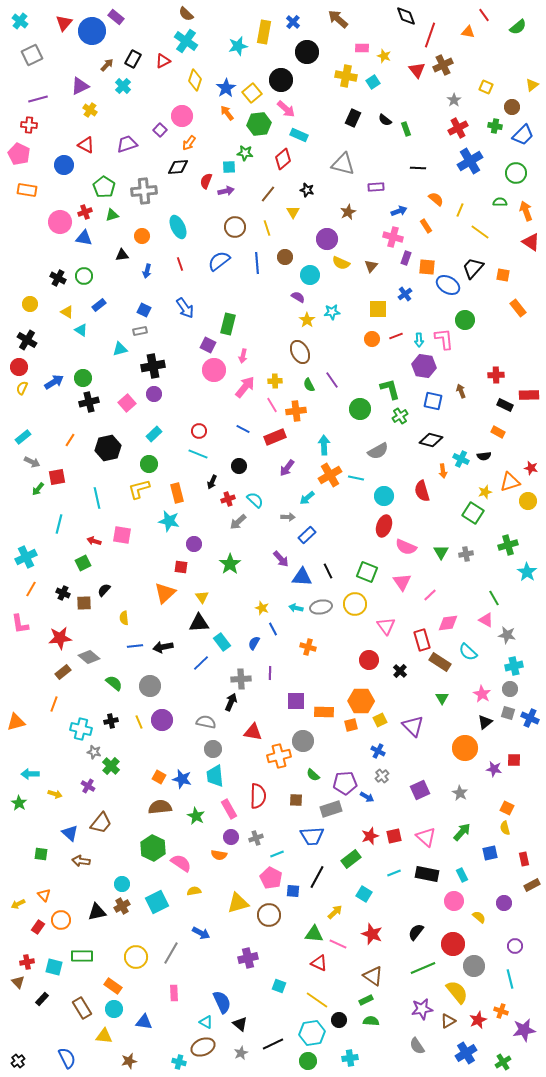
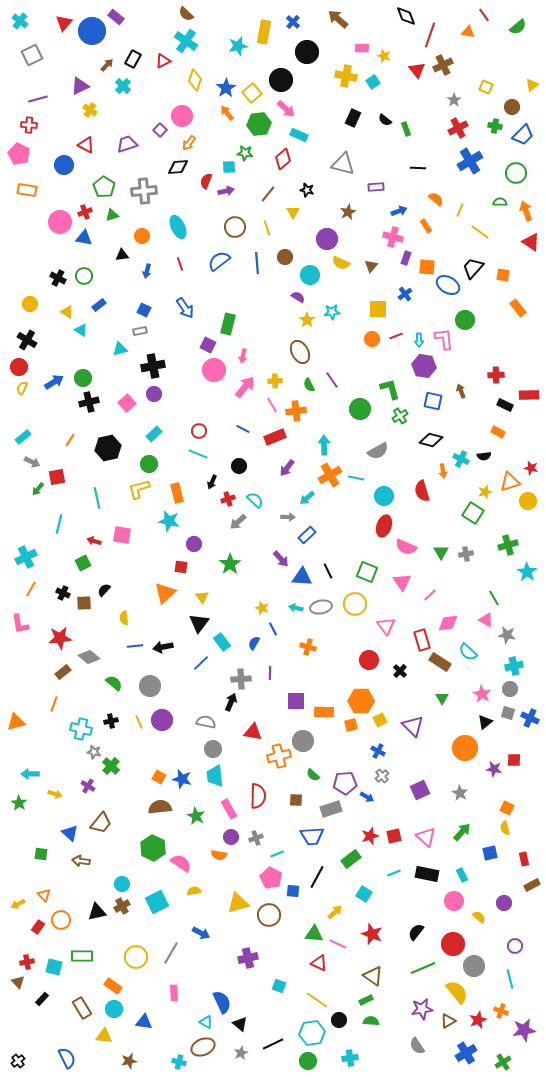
black triangle at (199, 623): rotated 50 degrees counterclockwise
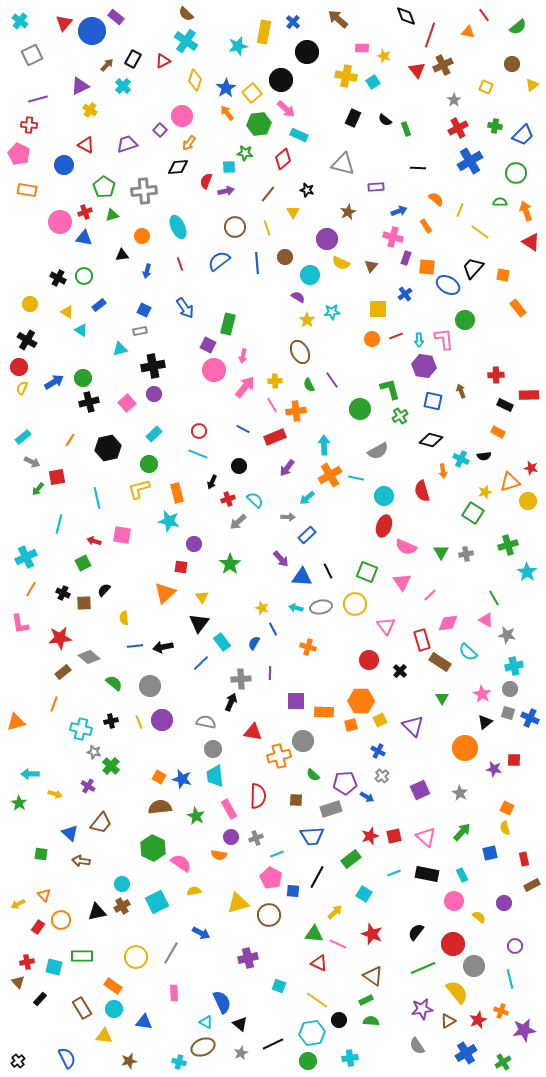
brown circle at (512, 107): moved 43 px up
black rectangle at (42, 999): moved 2 px left
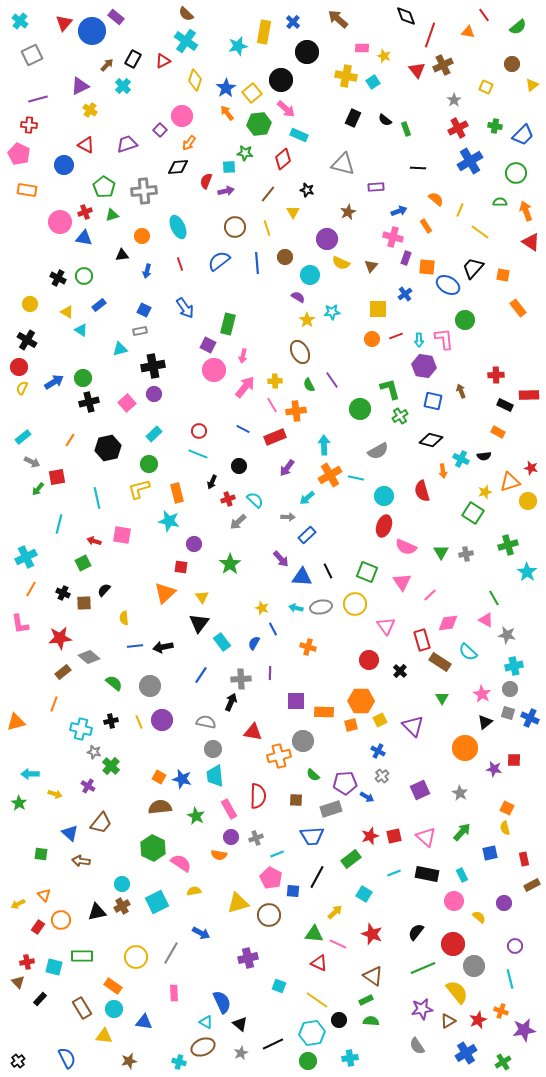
blue line at (201, 663): moved 12 px down; rotated 12 degrees counterclockwise
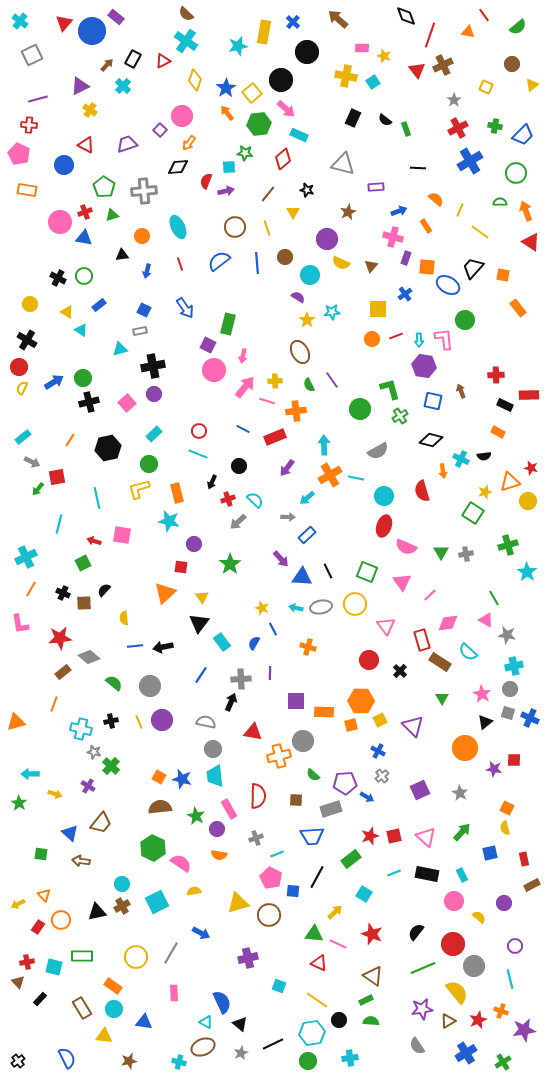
pink line at (272, 405): moved 5 px left, 4 px up; rotated 42 degrees counterclockwise
purple circle at (231, 837): moved 14 px left, 8 px up
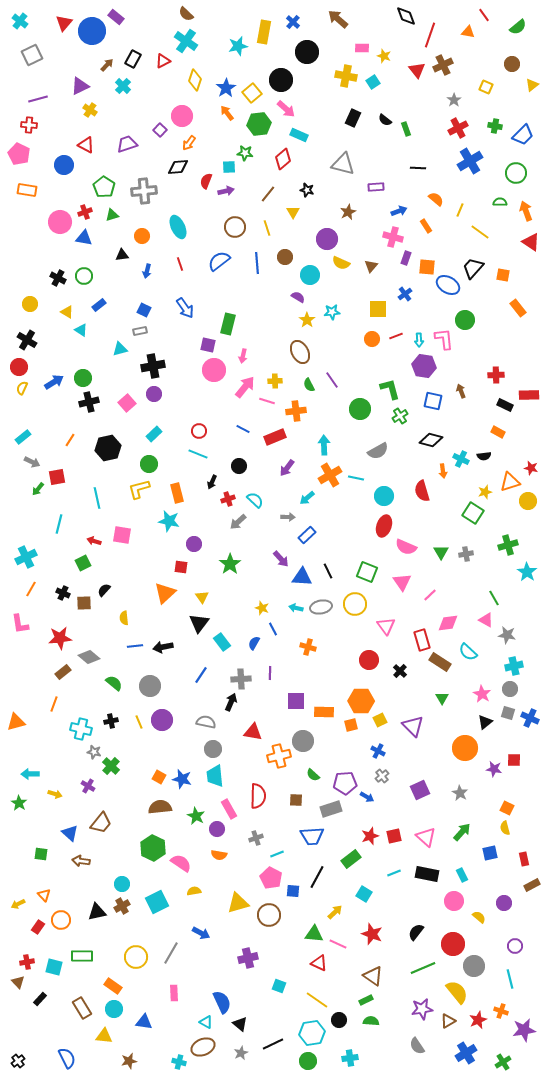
purple square at (208, 345): rotated 14 degrees counterclockwise
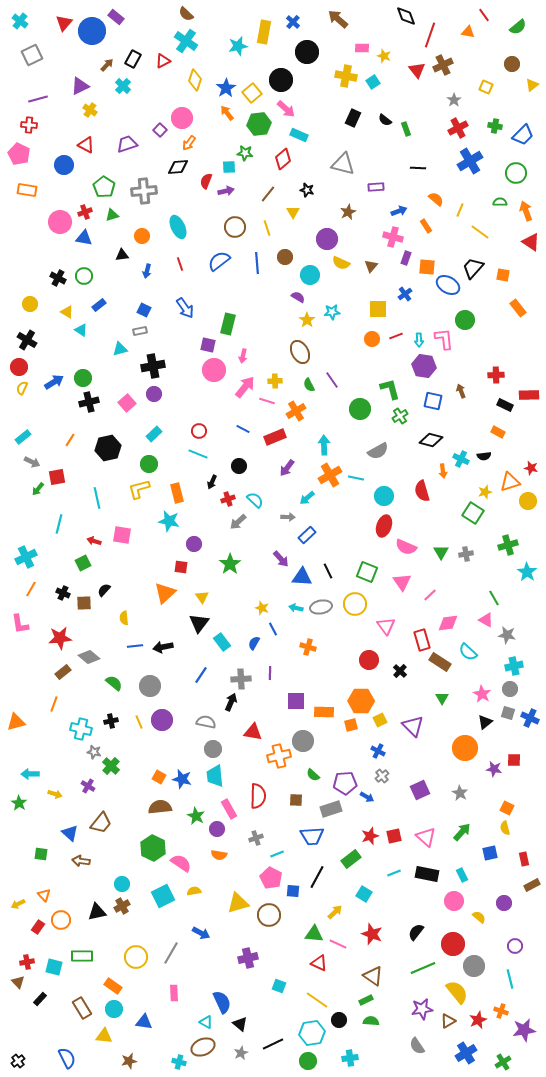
pink circle at (182, 116): moved 2 px down
orange cross at (296, 411): rotated 24 degrees counterclockwise
cyan square at (157, 902): moved 6 px right, 6 px up
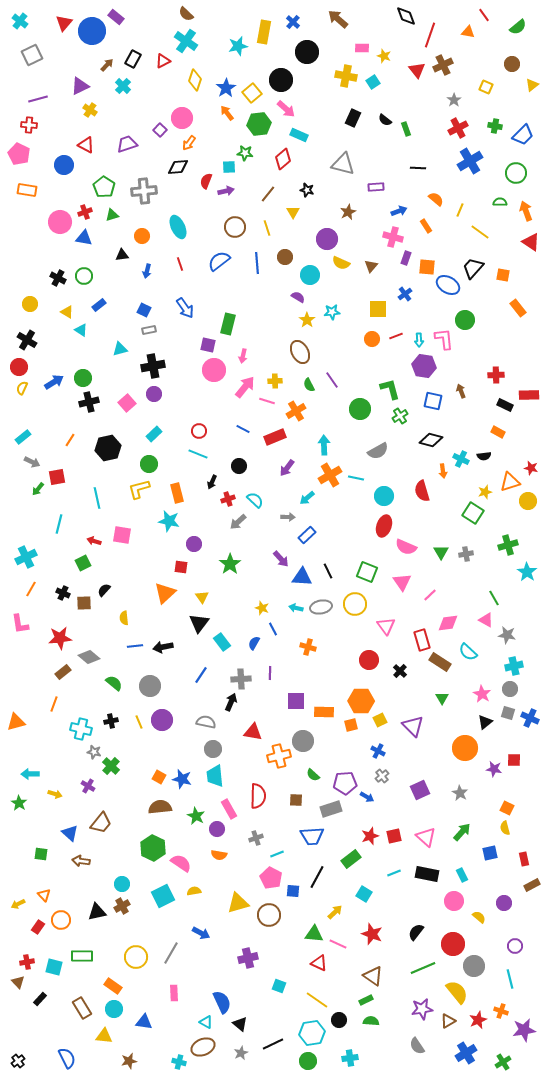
gray rectangle at (140, 331): moved 9 px right, 1 px up
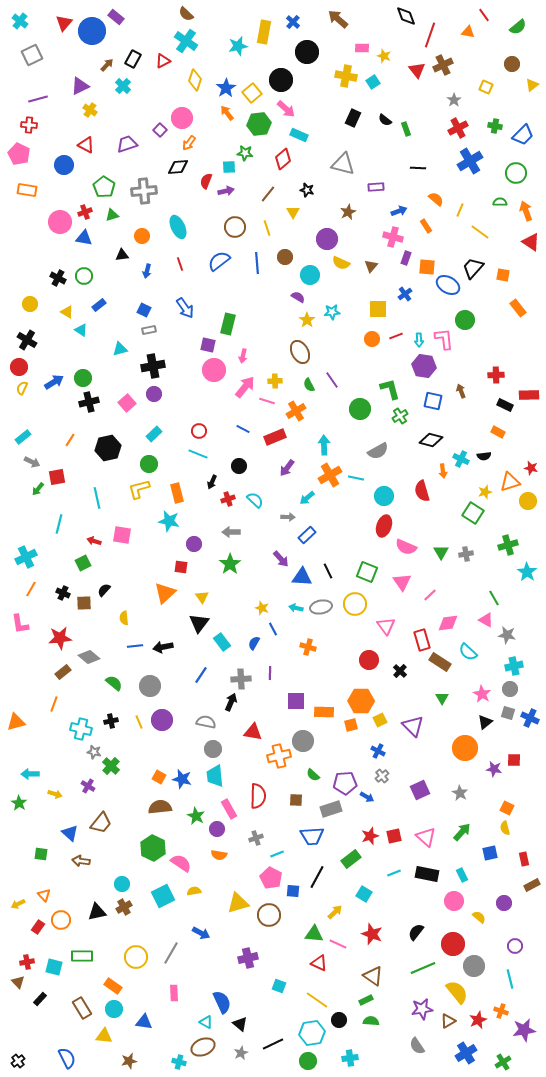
gray arrow at (238, 522): moved 7 px left, 10 px down; rotated 42 degrees clockwise
brown cross at (122, 906): moved 2 px right, 1 px down
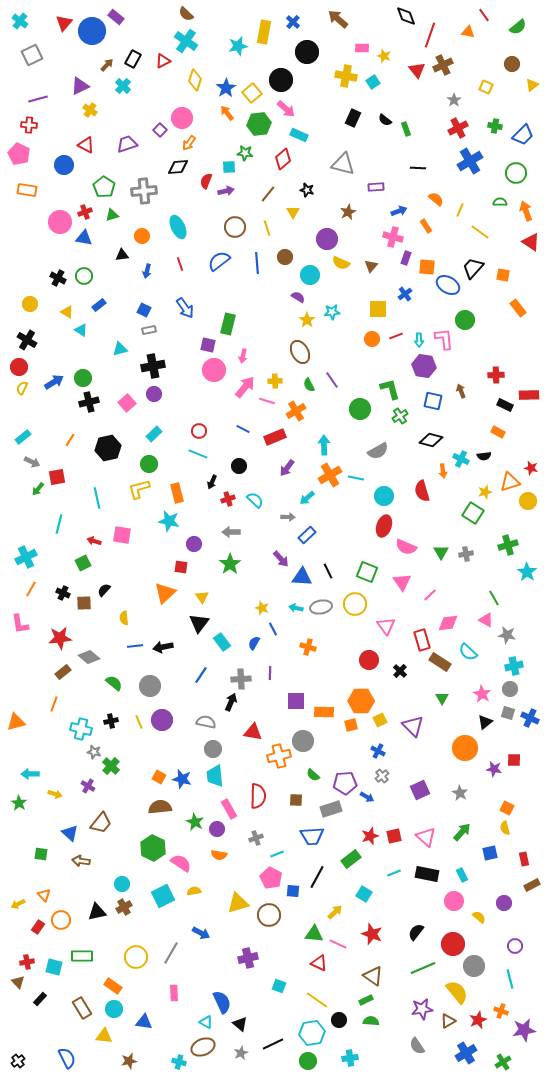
green star at (196, 816): moved 1 px left, 6 px down
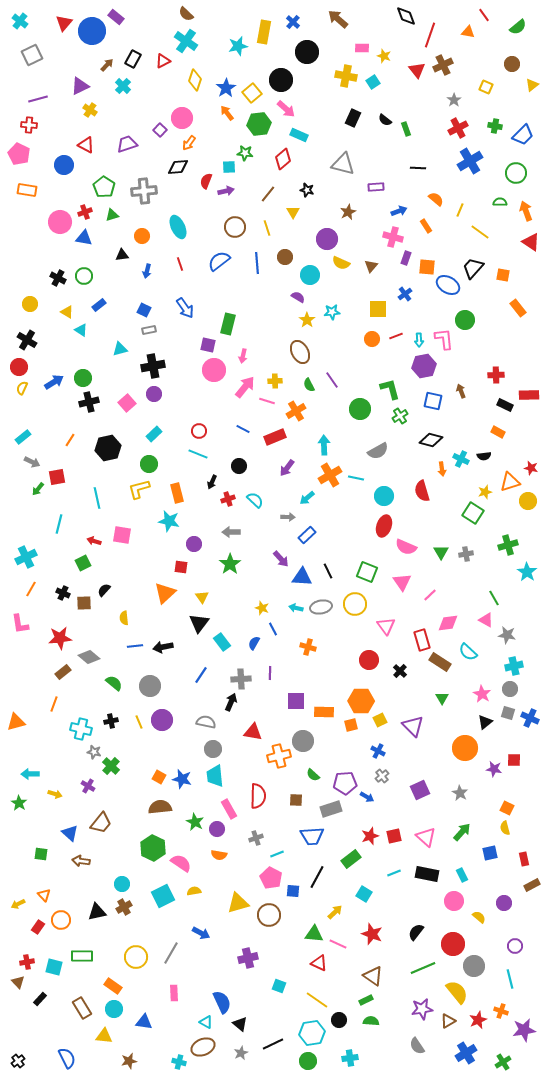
purple hexagon at (424, 366): rotated 20 degrees counterclockwise
orange arrow at (443, 471): moved 1 px left, 2 px up
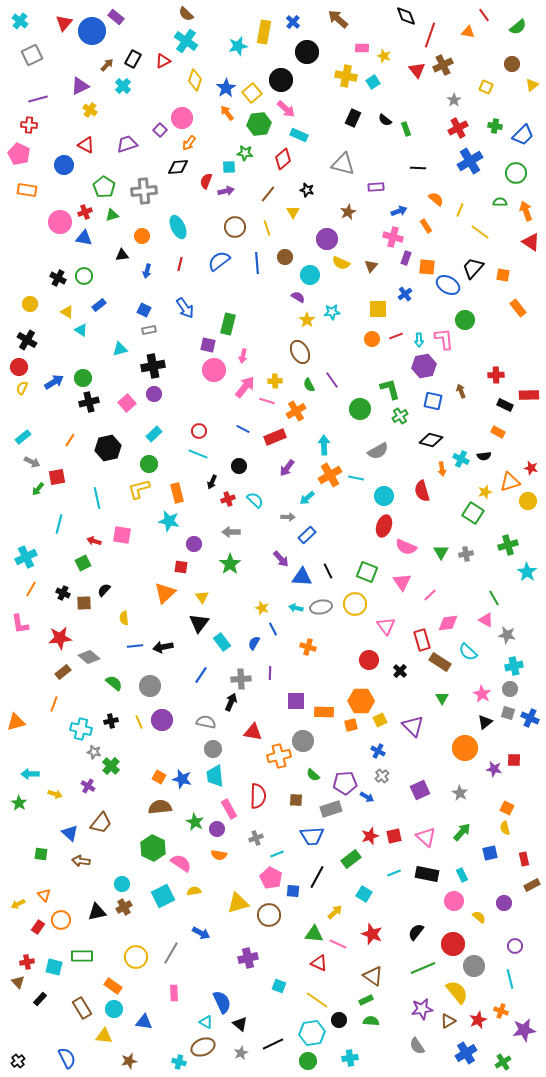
red line at (180, 264): rotated 32 degrees clockwise
